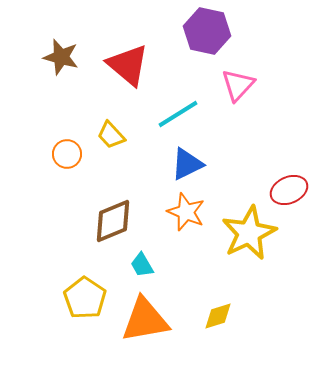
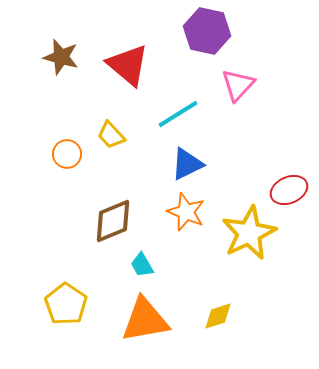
yellow pentagon: moved 19 px left, 6 px down
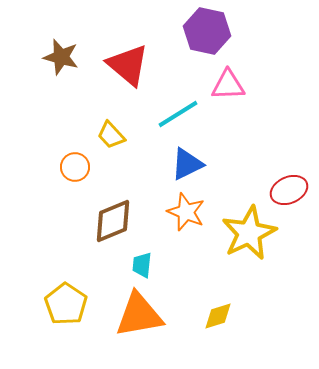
pink triangle: moved 10 px left; rotated 45 degrees clockwise
orange circle: moved 8 px right, 13 px down
cyan trapezoid: rotated 36 degrees clockwise
orange triangle: moved 6 px left, 5 px up
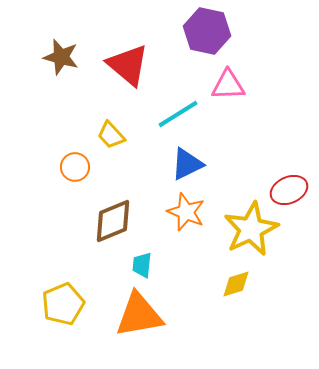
yellow star: moved 2 px right, 4 px up
yellow pentagon: moved 3 px left; rotated 15 degrees clockwise
yellow diamond: moved 18 px right, 32 px up
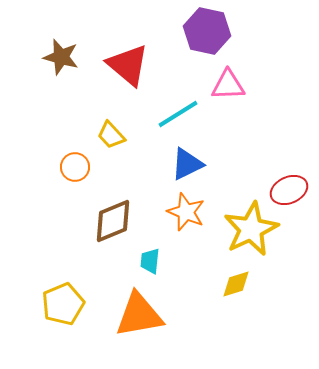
cyan trapezoid: moved 8 px right, 4 px up
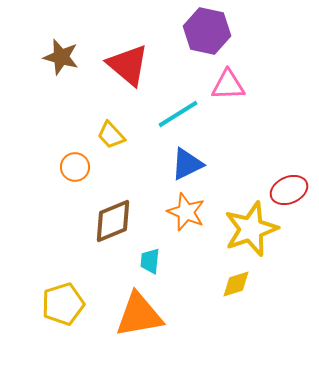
yellow star: rotated 6 degrees clockwise
yellow pentagon: rotated 6 degrees clockwise
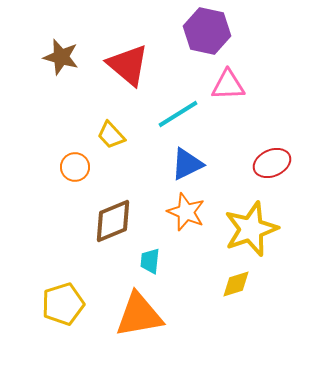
red ellipse: moved 17 px left, 27 px up
